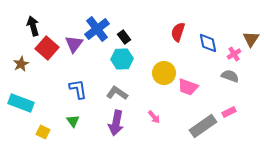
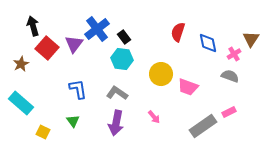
cyan hexagon: rotated 10 degrees clockwise
yellow circle: moved 3 px left, 1 px down
cyan rectangle: rotated 20 degrees clockwise
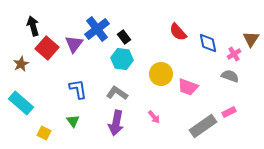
red semicircle: rotated 60 degrees counterclockwise
yellow square: moved 1 px right, 1 px down
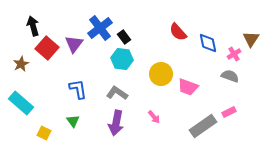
blue cross: moved 3 px right, 1 px up
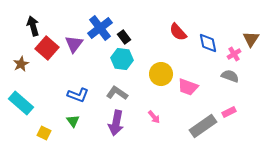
blue L-shape: moved 6 px down; rotated 120 degrees clockwise
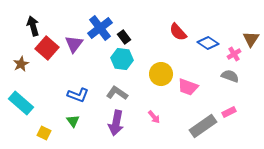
blue diamond: rotated 45 degrees counterclockwise
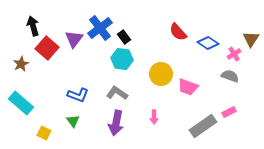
purple triangle: moved 5 px up
pink arrow: rotated 40 degrees clockwise
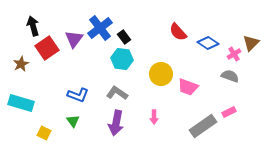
brown triangle: moved 4 px down; rotated 12 degrees clockwise
red square: rotated 15 degrees clockwise
cyan rectangle: rotated 25 degrees counterclockwise
